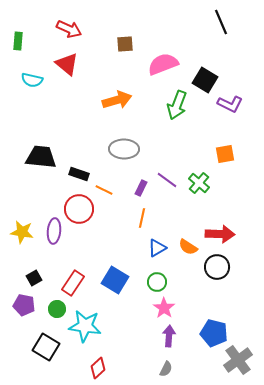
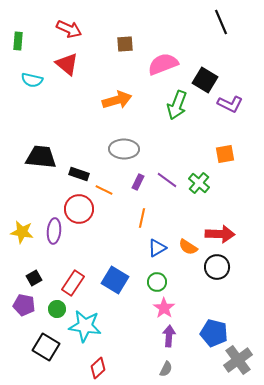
purple rectangle at (141, 188): moved 3 px left, 6 px up
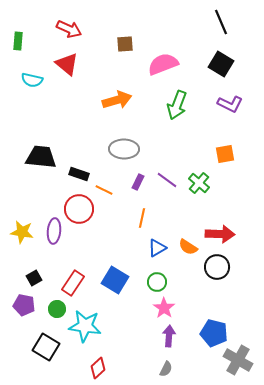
black square at (205, 80): moved 16 px right, 16 px up
gray cross at (238, 360): rotated 24 degrees counterclockwise
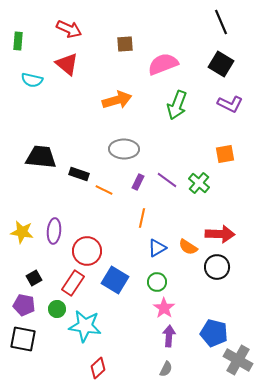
red circle at (79, 209): moved 8 px right, 42 px down
black square at (46, 347): moved 23 px left, 8 px up; rotated 20 degrees counterclockwise
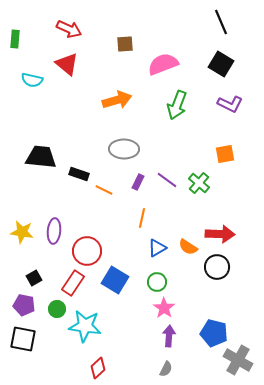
green rectangle at (18, 41): moved 3 px left, 2 px up
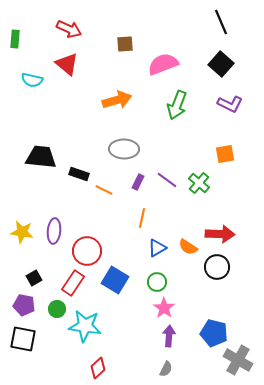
black square at (221, 64): rotated 10 degrees clockwise
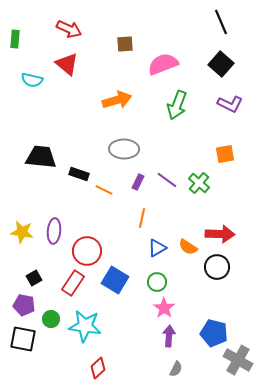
green circle at (57, 309): moved 6 px left, 10 px down
gray semicircle at (166, 369): moved 10 px right
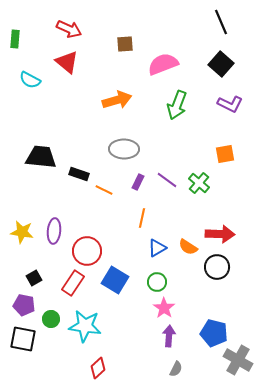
red triangle at (67, 64): moved 2 px up
cyan semicircle at (32, 80): moved 2 px left; rotated 15 degrees clockwise
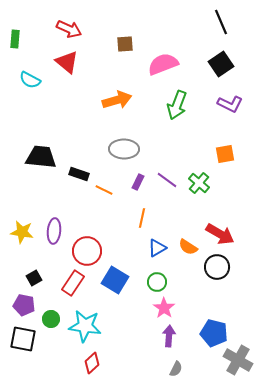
black square at (221, 64): rotated 15 degrees clockwise
red arrow at (220, 234): rotated 28 degrees clockwise
red diamond at (98, 368): moved 6 px left, 5 px up
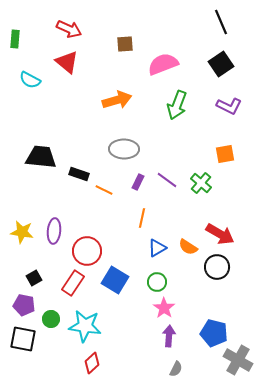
purple L-shape at (230, 104): moved 1 px left, 2 px down
green cross at (199, 183): moved 2 px right
